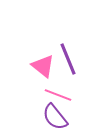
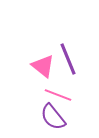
purple semicircle: moved 2 px left
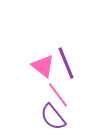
purple line: moved 2 px left, 4 px down
pink line: rotated 32 degrees clockwise
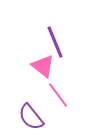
purple line: moved 11 px left, 21 px up
purple semicircle: moved 22 px left
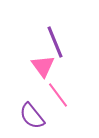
pink triangle: rotated 15 degrees clockwise
purple semicircle: moved 1 px right, 1 px up
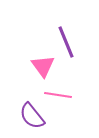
purple line: moved 11 px right
pink line: rotated 44 degrees counterclockwise
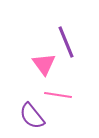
pink triangle: moved 1 px right, 2 px up
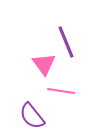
pink line: moved 3 px right, 4 px up
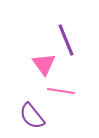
purple line: moved 2 px up
